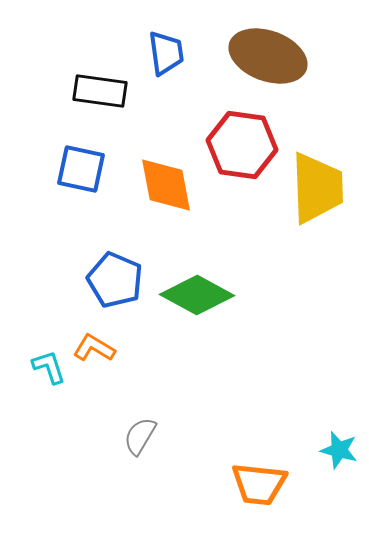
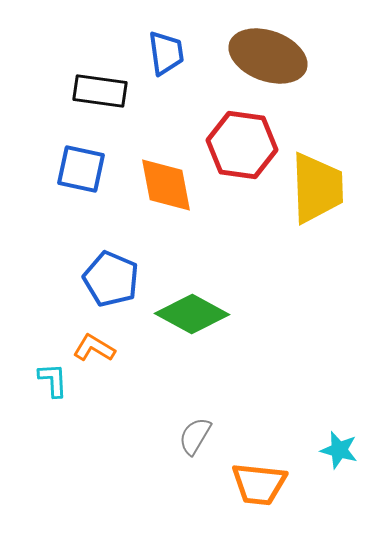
blue pentagon: moved 4 px left, 1 px up
green diamond: moved 5 px left, 19 px down
cyan L-shape: moved 4 px right, 13 px down; rotated 15 degrees clockwise
gray semicircle: moved 55 px right
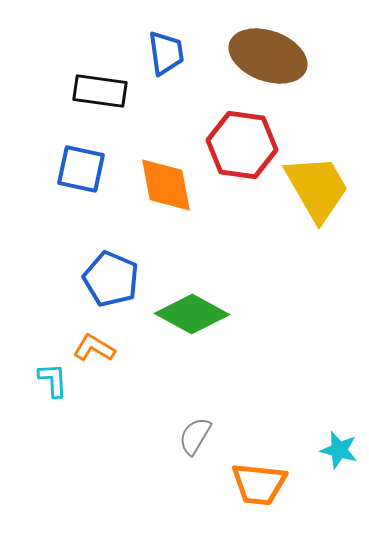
yellow trapezoid: rotated 28 degrees counterclockwise
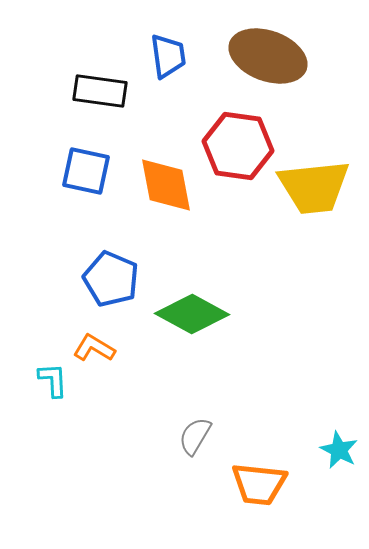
blue trapezoid: moved 2 px right, 3 px down
red hexagon: moved 4 px left, 1 px down
blue square: moved 5 px right, 2 px down
yellow trapezoid: moved 3 px left, 1 px up; rotated 114 degrees clockwise
cyan star: rotated 12 degrees clockwise
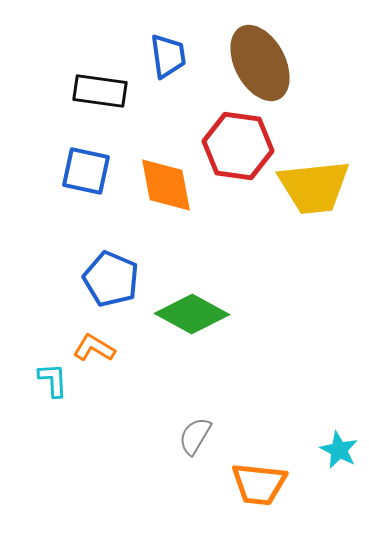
brown ellipse: moved 8 px left, 7 px down; rotated 42 degrees clockwise
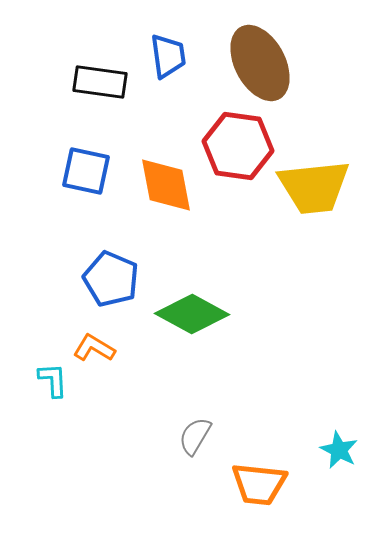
black rectangle: moved 9 px up
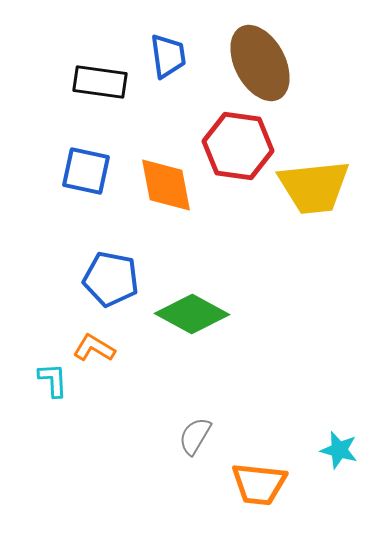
blue pentagon: rotated 12 degrees counterclockwise
cyan star: rotated 12 degrees counterclockwise
